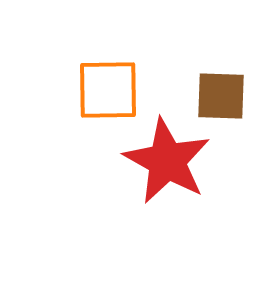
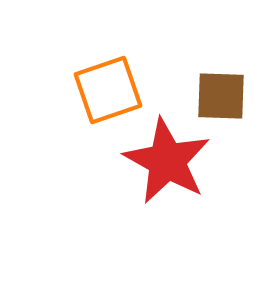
orange square: rotated 18 degrees counterclockwise
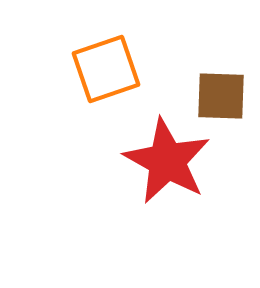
orange square: moved 2 px left, 21 px up
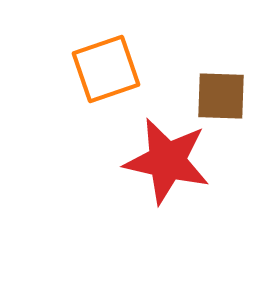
red star: rotated 16 degrees counterclockwise
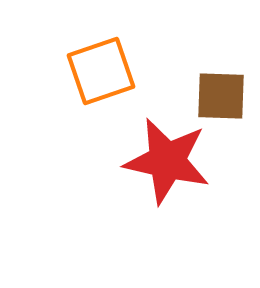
orange square: moved 5 px left, 2 px down
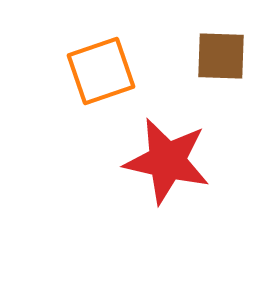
brown square: moved 40 px up
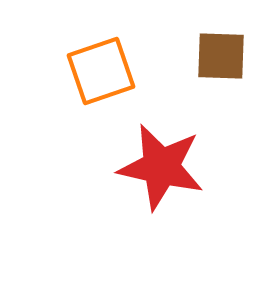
red star: moved 6 px left, 6 px down
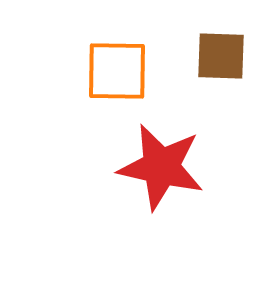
orange square: moved 16 px right; rotated 20 degrees clockwise
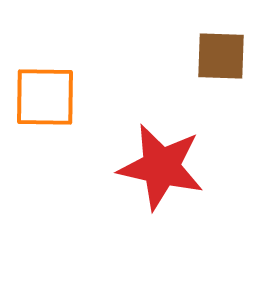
orange square: moved 72 px left, 26 px down
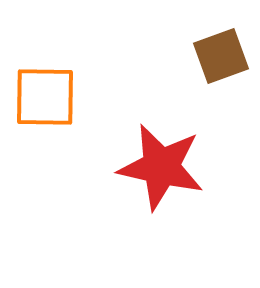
brown square: rotated 22 degrees counterclockwise
